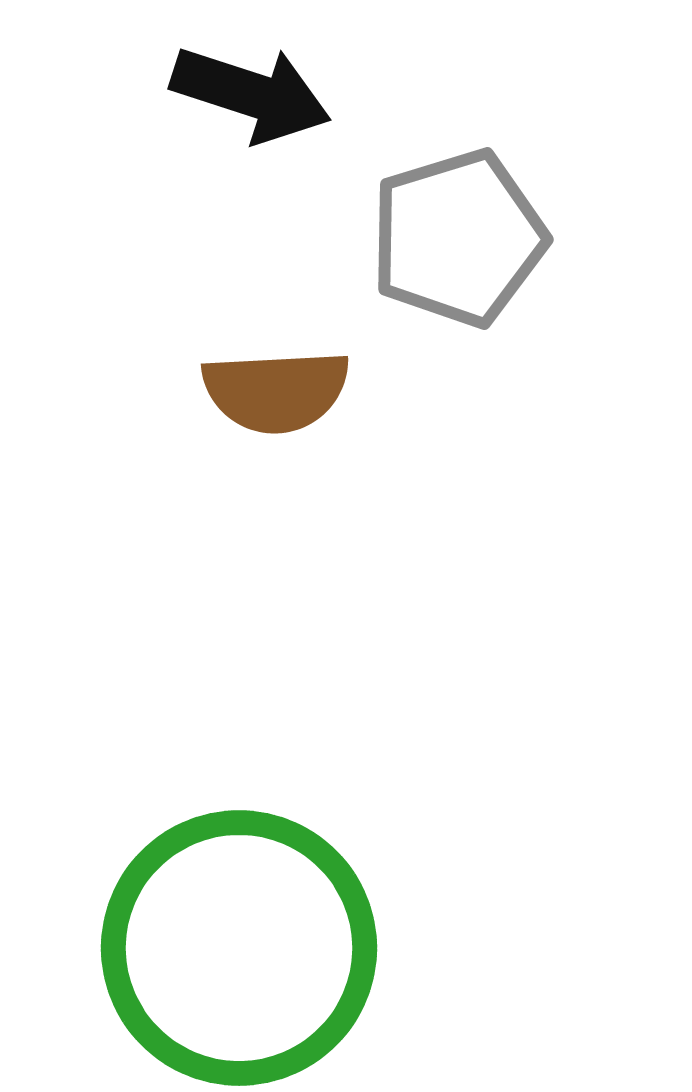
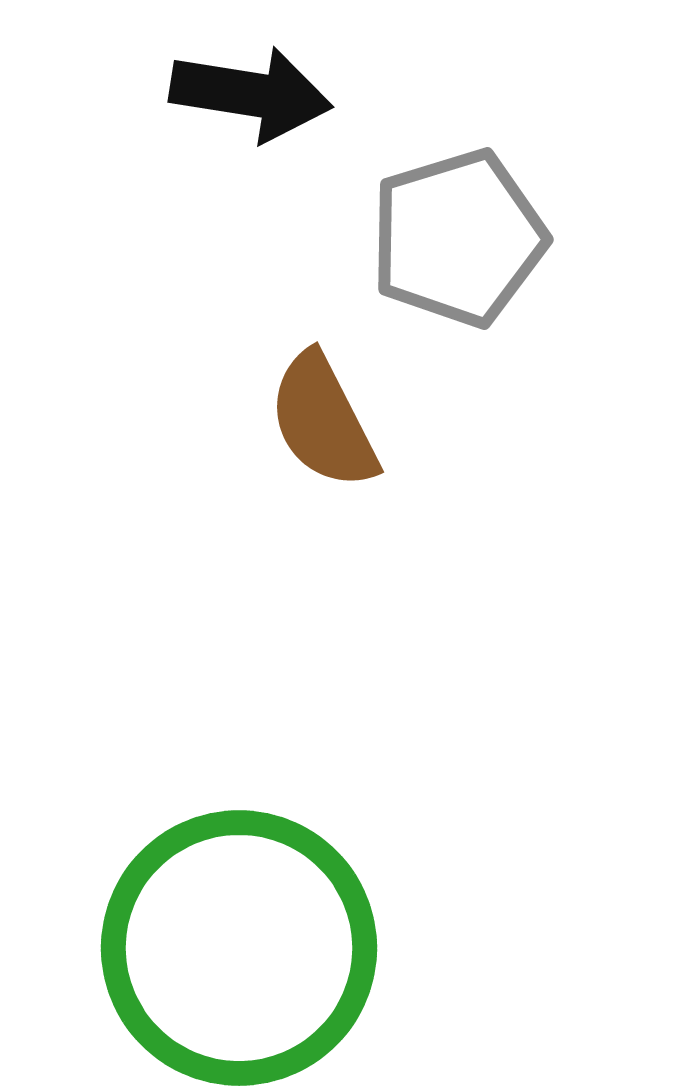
black arrow: rotated 9 degrees counterclockwise
brown semicircle: moved 47 px right, 30 px down; rotated 66 degrees clockwise
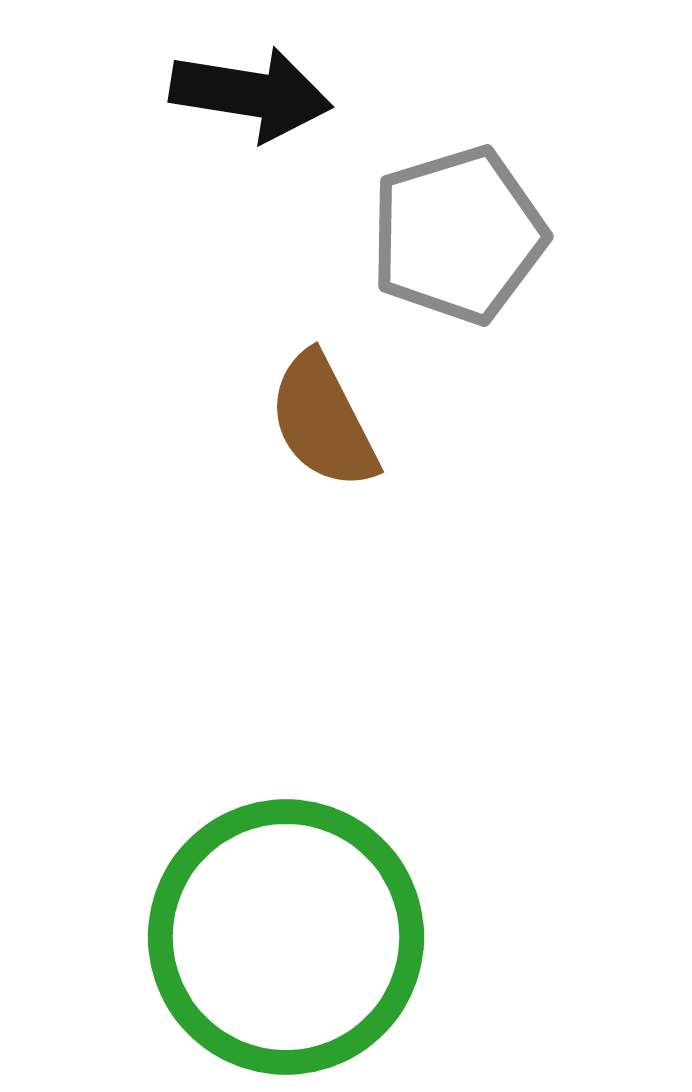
gray pentagon: moved 3 px up
green circle: moved 47 px right, 11 px up
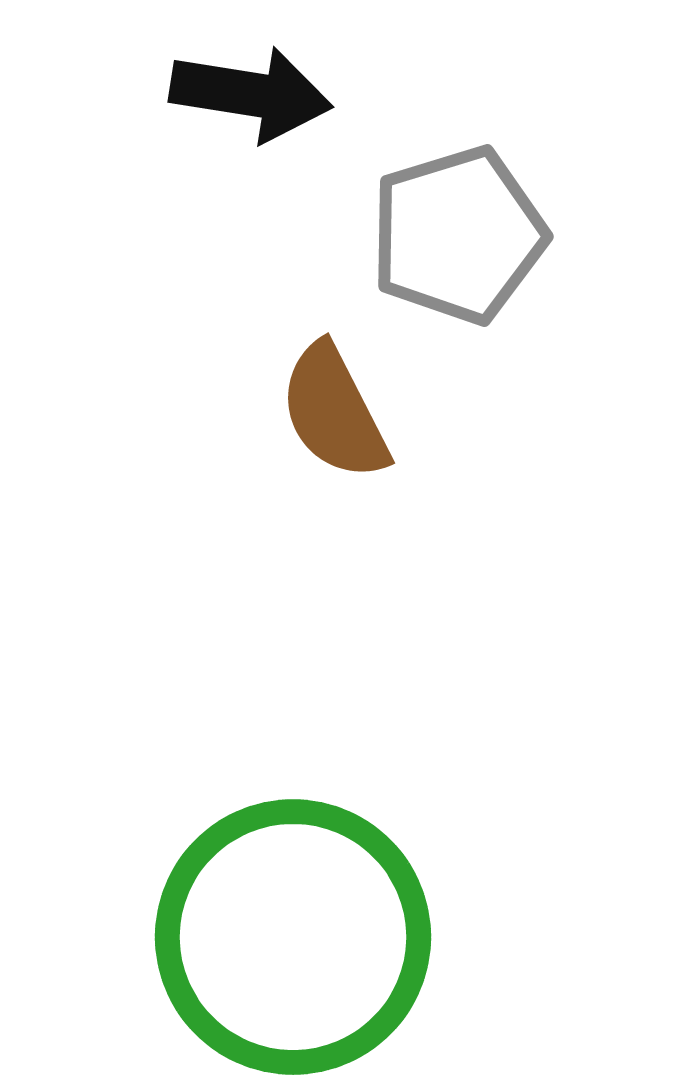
brown semicircle: moved 11 px right, 9 px up
green circle: moved 7 px right
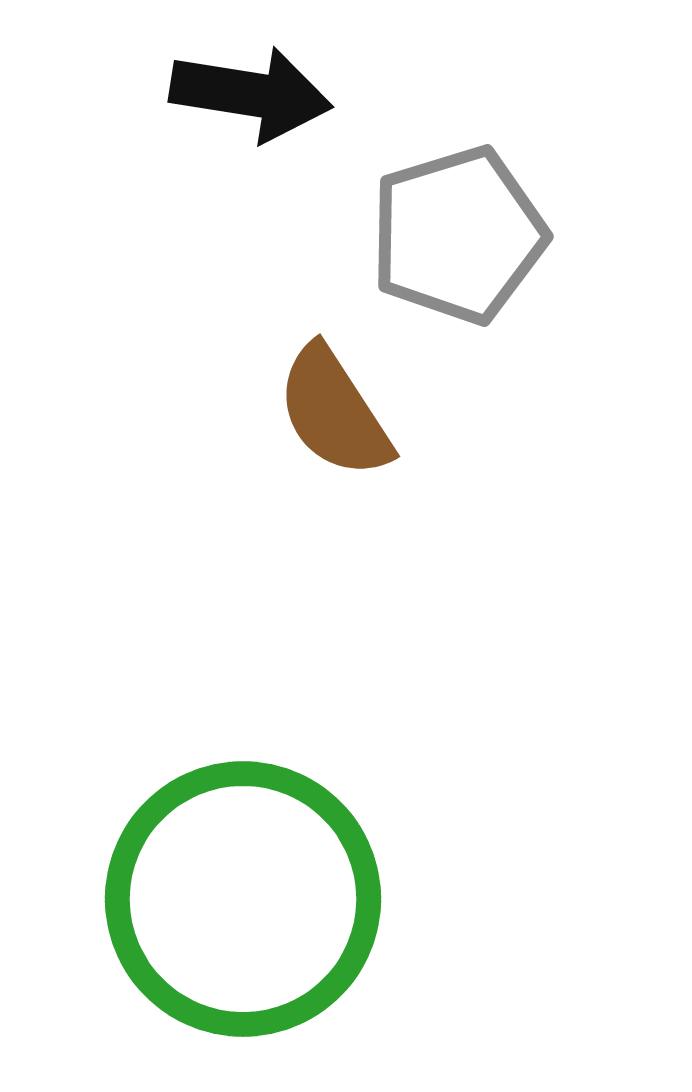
brown semicircle: rotated 6 degrees counterclockwise
green circle: moved 50 px left, 38 px up
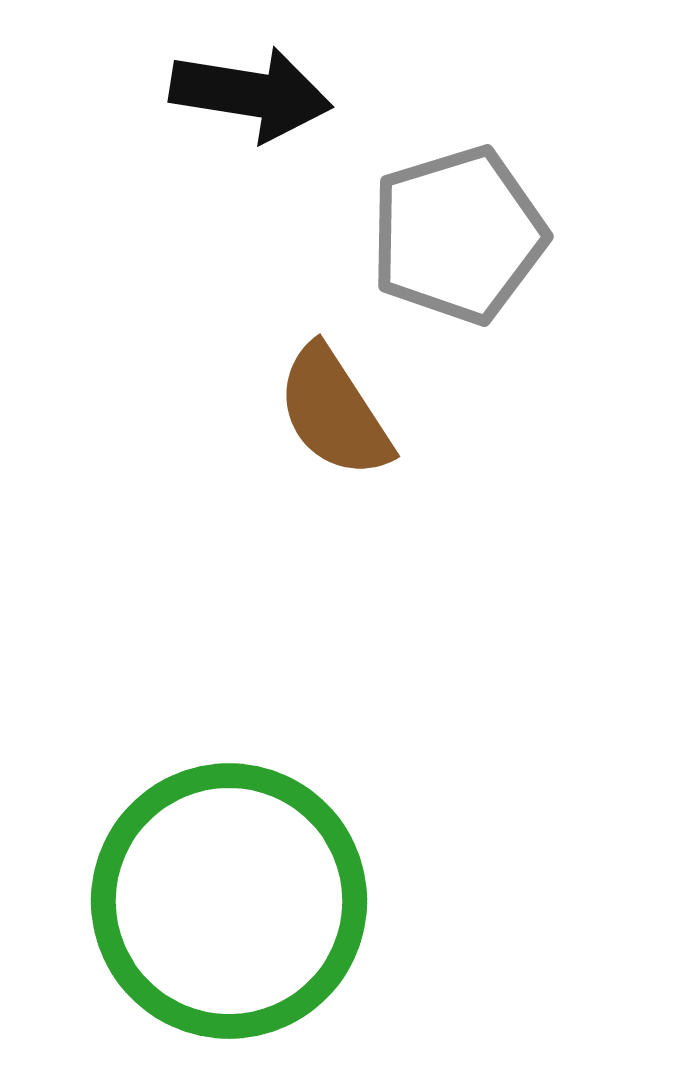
green circle: moved 14 px left, 2 px down
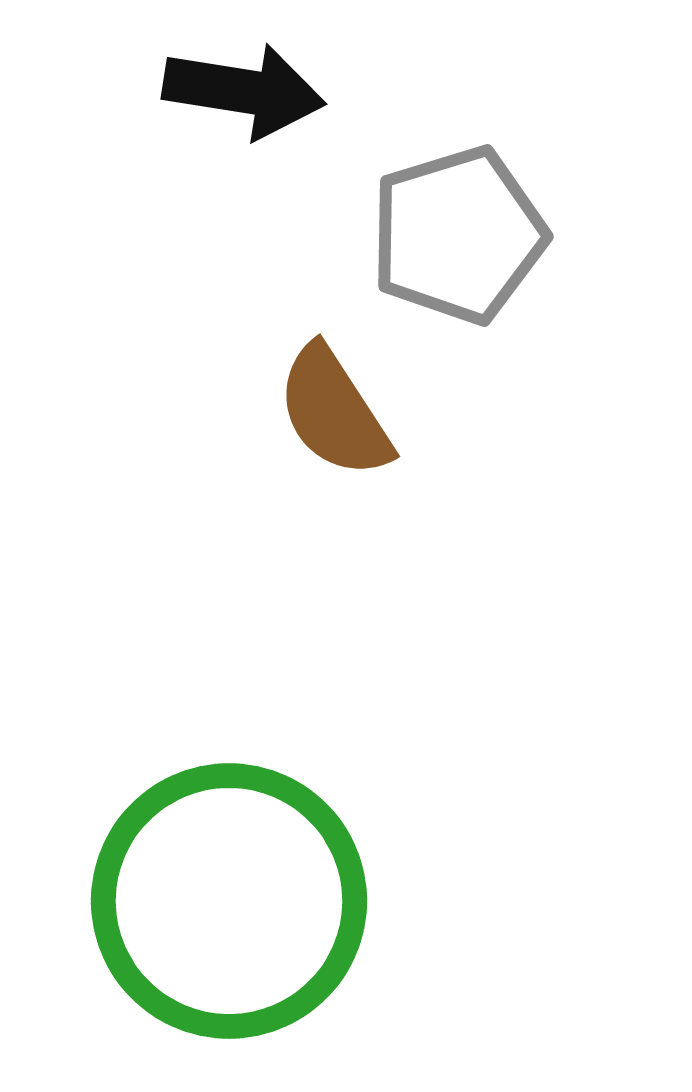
black arrow: moved 7 px left, 3 px up
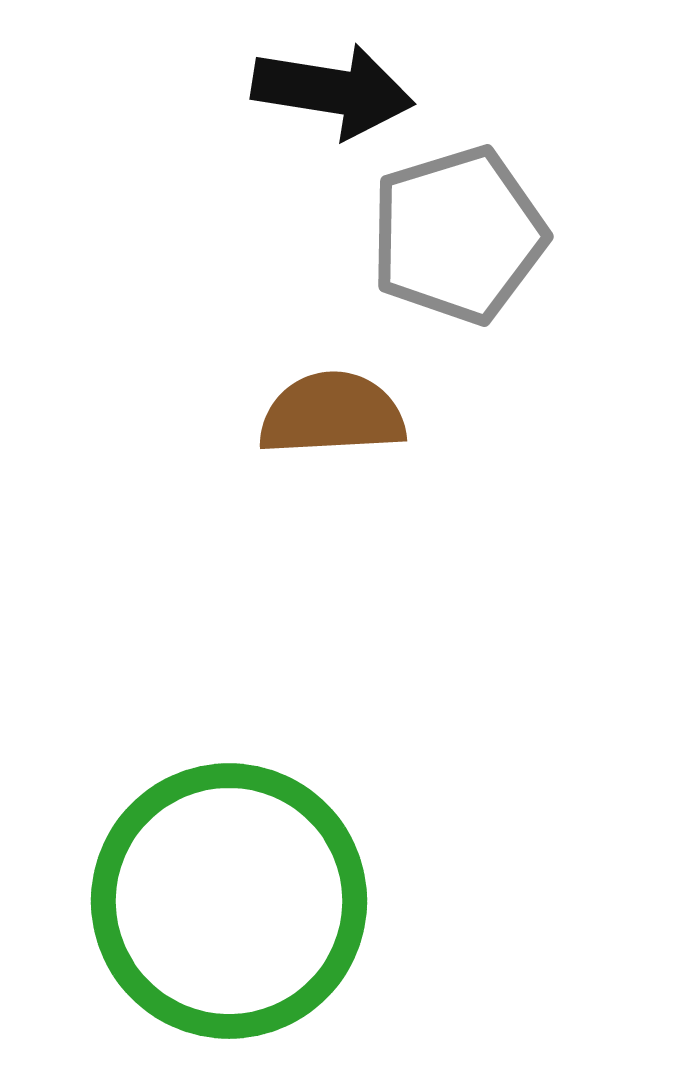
black arrow: moved 89 px right
brown semicircle: moved 2 px left, 2 px down; rotated 120 degrees clockwise
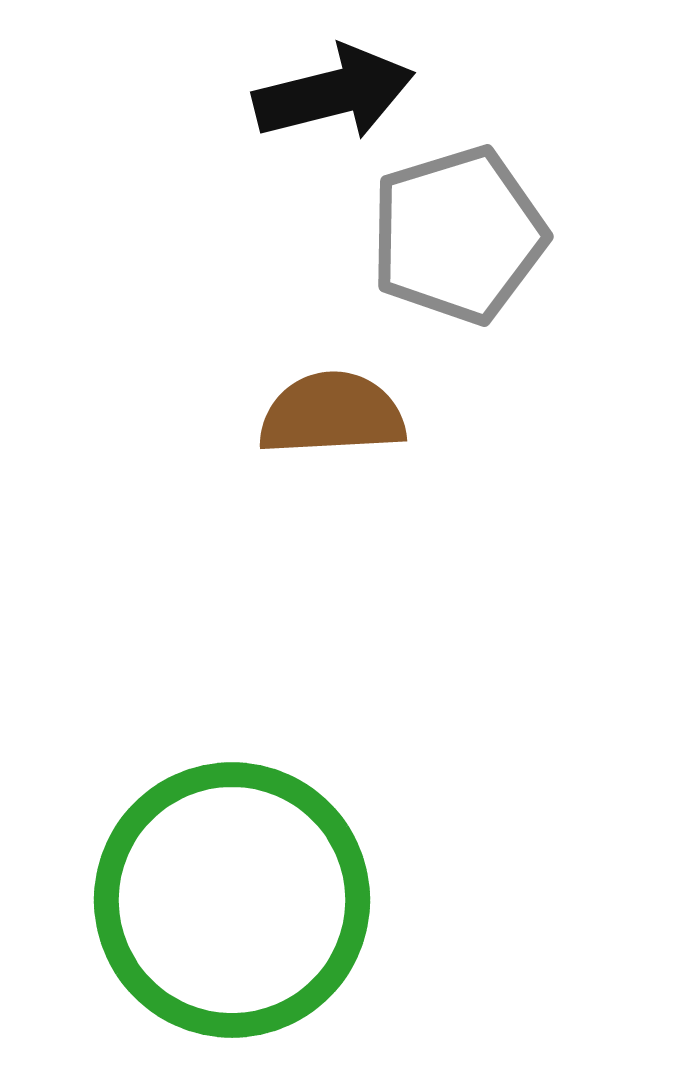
black arrow: moved 1 px right, 2 px down; rotated 23 degrees counterclockwise
green circle: moved 3 px right, 1 px up
